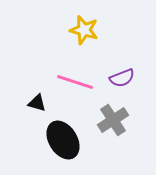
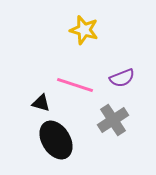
pink line: moved 3 px down
black triangle: moved 4 px right
black ellipse: moved 7 px left
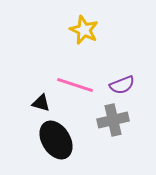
yellow star: rotated 8 degrees clockwise
purple semicircle: moved 7 px down
gray cross: rotated 20 degrees clockwise
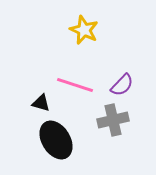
purple semicircle: rotated 25 degrees counterclockwise
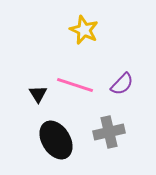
purple semicircle: moved 1 px up
black triangle: moved 3 px left, 9 px up; rotated 42 degrees clockwise
gray cross: moved 4 px left, 12 px down
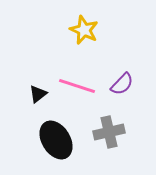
pink line: moved 2 px right, 1 px down
black triangle: rotated 24 degrees clockwise
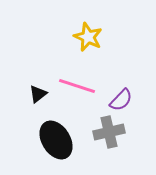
yellow star: moved 4 px right, 7 px down
purple semicircle: moved 1 px left, 16 px down
